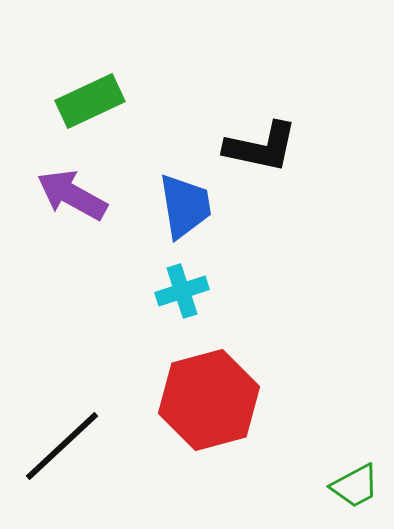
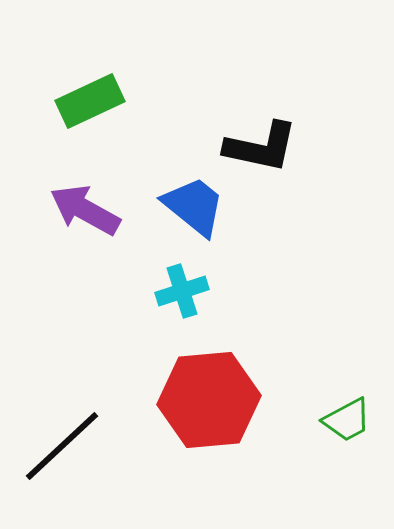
purple arrow: moved 13 px right, 15 px down
blue trapezoid: moved 9 px right; rotated 42 degrees counterclockwise
red hexagon: rotated 10 degrees clockwise
green trapezoid: moved 8 px left, 66 px up
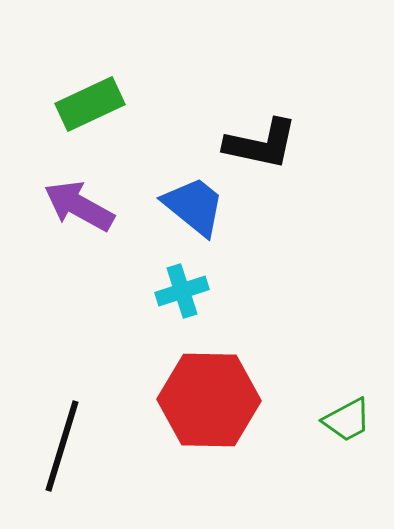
green rectangle: moved 3 px down
black L-shape: moved 3 px up
purple arrow: moved 6 px left, 4 px up
red hexagon: rotated 6 degrees clockwise
black line: rotated 30 degrees counterclockwise
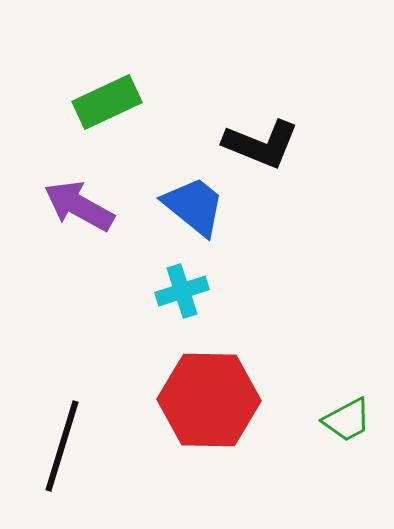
green rectangle: moved 17 px right, 2 px up
black L-shape: rotated 10 degrees clockwise
